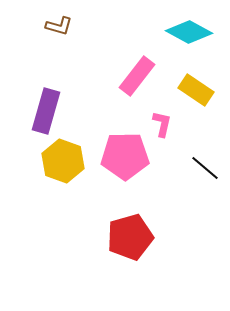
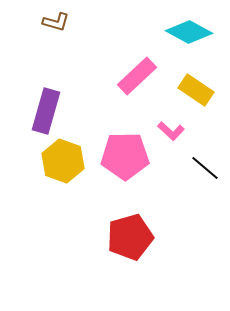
brown L-shape: moved 3 px left, 4 px up
pink rectangle: rotated 9 degrees clockwise
pink L-shape: moved 9 px right, 7 px down; rotated 120 degrees clockwise
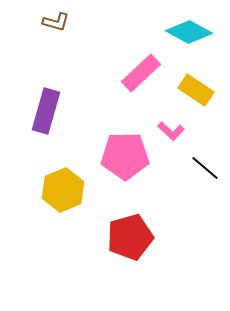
pink rectangle: moved 4 px right, 3 px up
yellow hexagon: moved 29 px down; rotated 18 degrees clockwise
